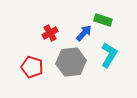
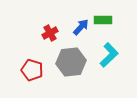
green rectangle: rotated 18 degrees counterclockwise
blue arrow: moved 3 px left, 6 px up
cyan L-shape: rotated 15 degrees clockwise
red pentagon: moved 3 px down
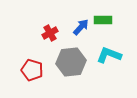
cyan L-shape: rotated 115 degrees counterclockwise
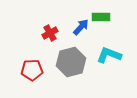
green rectangle: moved 2 px left, 3 px up
gray hexagon: rotated 8 degrees counterclockwise
red pentagon: rotated 20 degrees counterclockwise
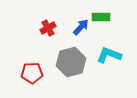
red cross: moved 2 px left, 5 px up
red pentagon: moved 3 px down
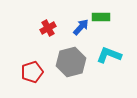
red pentagon: moved 1 px up; rotated 15 degrees counterclockwise
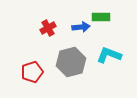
blue arrow: rotated 42 degrees clockwise
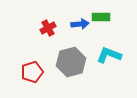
blue arrow: moved 1 px left, 3 px up
